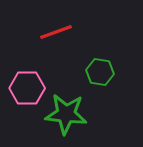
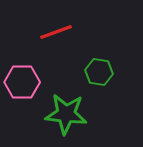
green hexagon: moved 1 px left
pink hexagon: moved 5 px left, 6 px up
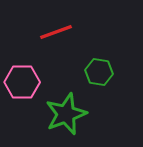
green star: rotated 27 degrees counterclockwise
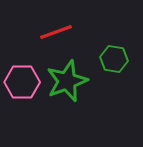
green hexagon: moved 15 px right, 13 px up
green star: moved 1 px right, 33 px up
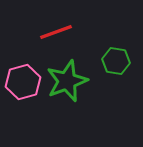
green hexagon: moved 2 px right, 2 px down
pink hexagon: moved 1 px right; rotated 16 degrees counterclockwise
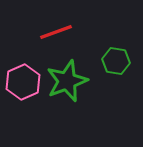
pink hexagon: rotated 8 degrees counterclockwise
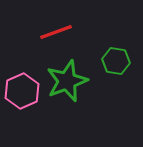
pink hexagon: moved 1 px left, 9 px down
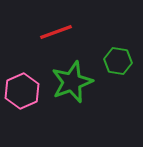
green hexagon: moved 2 px right
green star: moved 5 px right, 1 px down
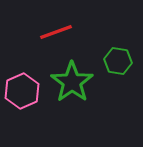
green star: rotated 15 degrees counterclockwise
